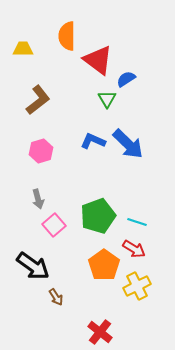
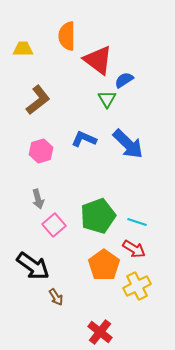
blue semicircle: moved 2 px left, 1 px down
blue L-shape: moved 9 px left, 2 px up
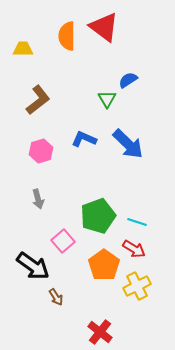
red triangle: moved 6 px right, 33 px up
blue semicircle: moved 4 px right
pink square: moved 9 px right, 16 px down
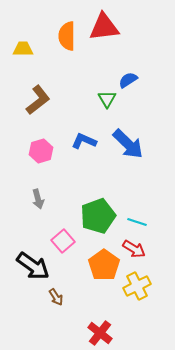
red triangle: rotated 44 degrees counterclockwise
blue L-shape: moved 2 px down
red cross: moved 1 px down
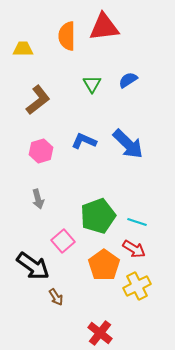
green triangle: moved 15 px left, 15 px up
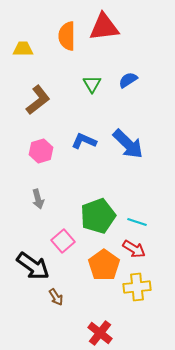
yellow cross: moved 1 px down; rotated 20 degrees clockwise
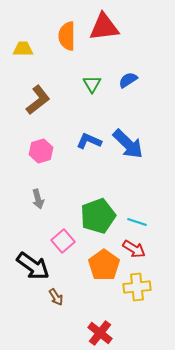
blue L-shape: moved 5 px right
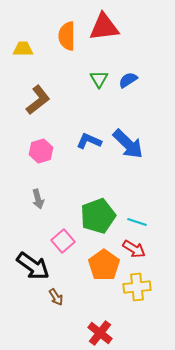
green triangle: moved 7 px right, 5 px up
